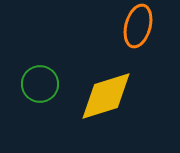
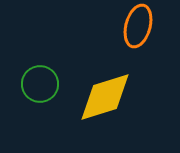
yellow diamond: moved 1 px left, 1 px down
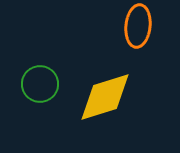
orange ellipse: rotated 9 degrees counterclockwise
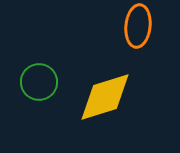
green circle: moved 1 px left, 2 px up
